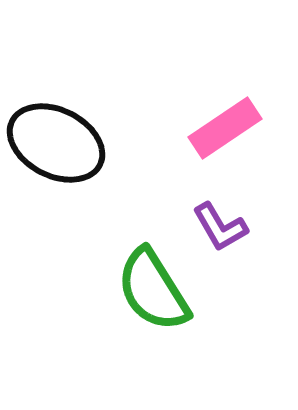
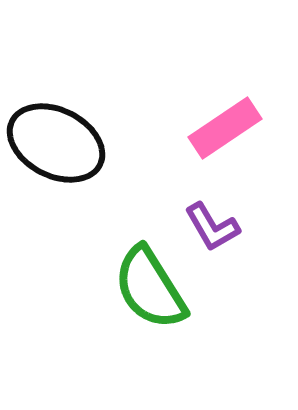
purple L-shape: moved 8 px left
green semicircle: moved 3 px left, 2 px up
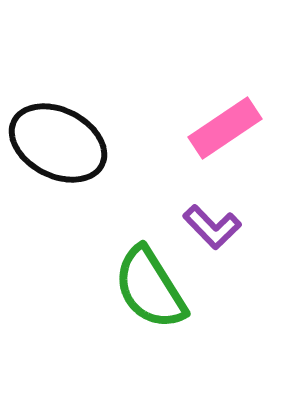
black ellipse: moved 2 px right
purple L-shape: rotated 14 degrees counterclockwise
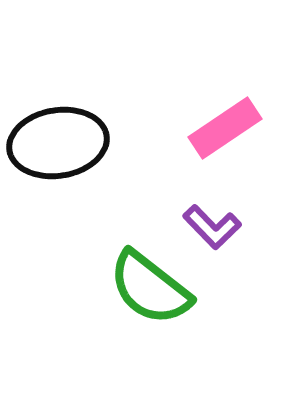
black ellipse: rotated 36 degrees counterclockwise
green semicircle: rotated 20 degrees counterclockwise
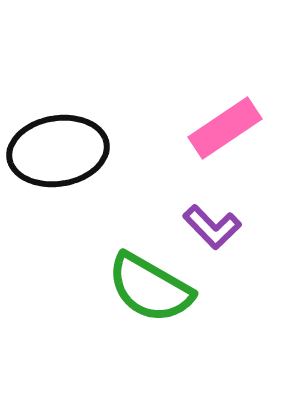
black ellipse: moved 8 px down
green semicircle: rotated 8 degrees counterclockwise
